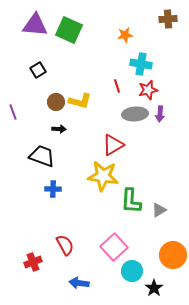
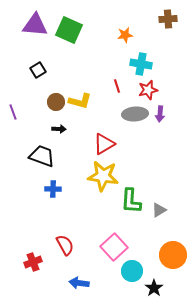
red triangle: moved 9 px left, 1 px up
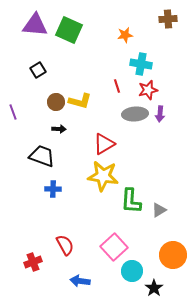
blue arrow: moved 1 px right, 2 px up
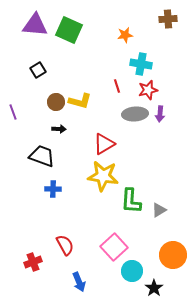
blue arrow: moved 1 px left, 1 px down; rotated 120 degrees counterclockwise
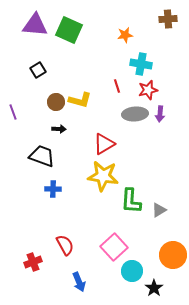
yellow L-shape: moved 1 px up
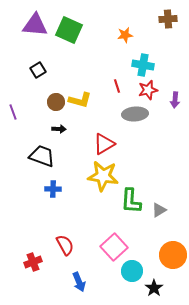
cyan cross: moved 2 px right, 1 px down
purple arrow: moved 15 px right, 14 px up
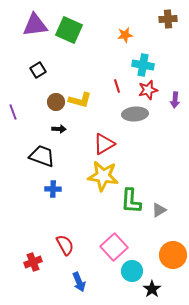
purple triangle: rotated 12 degrees counterclockwise
black star: moved 2 px left, 1 px down
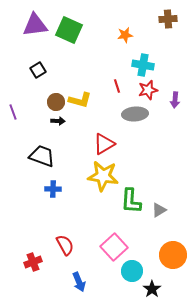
black arrow: moved 1 px left, 8 px up
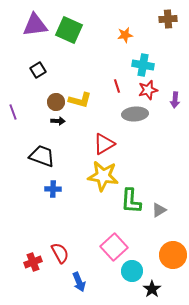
red semicircle: moved 5 px left, 8 px down
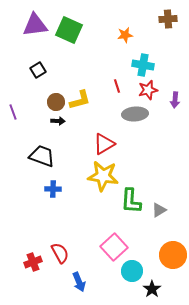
yellow L-shape: rotated 30 degrees counterclockwise
